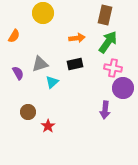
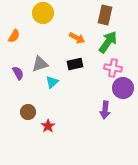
orange arrow: rotated 35 degrees clockwise
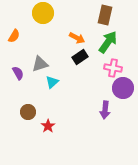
black rectangle: moved 5 px right, 7 px up; rotated 21 degrees counterclockwise
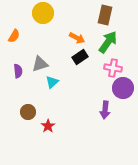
purple semicircle: moved 2 px up; rotated 24 degrees clockwise
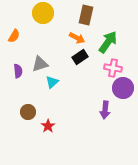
brown rectangle: moved 19 px left
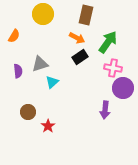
yellow circle: moved 1 px down
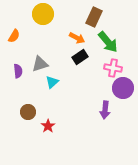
brown rectangle: moved 8 px right, 2 px down; rotated 12 degrees clockwise
green arrow: rotated 105 degrees clockwise
